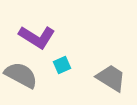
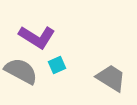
cyan square: moved 5 px left
gray semicircle: moved 4 px up
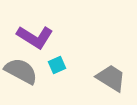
purple L-shape: moved 2 px left
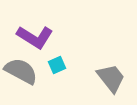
gray trapezoid: rotated 20 degrees clockwise
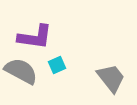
purple L-shape: rotated 24 degrees counterclockwise
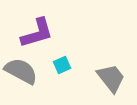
purple L-shape: moved 2 px right, 4 px up; rotated 24 degrees counterclockwise
cyan square: moved 5 px right
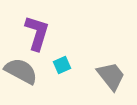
purple L-shape: rotated 57 degrees counterclockwise
gray trapezoid: moved 2 px up
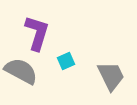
cyan square: moved 4 px right, 4 px up
gray trapezoid: rotated 12 degrees clockwise
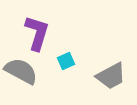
gray trapezoid: rotated 88 degrees clockwise
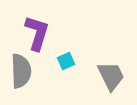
gray semicircle: rotated 60 degrees clockwise
gray trapezoid: rotated 88 degrees counterclockwise
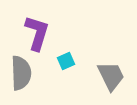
gray semicircle: moved 2 px down
